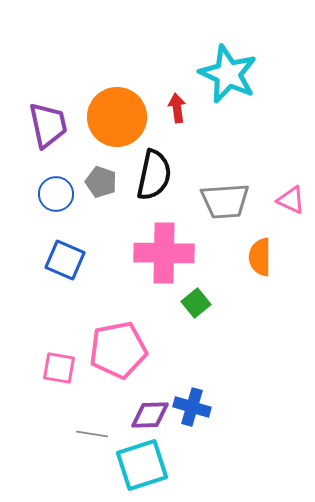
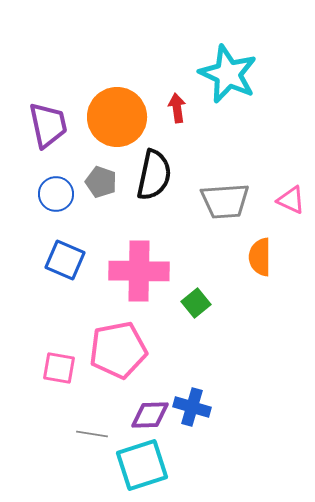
pink cross: moved 25 px left, 18 px down
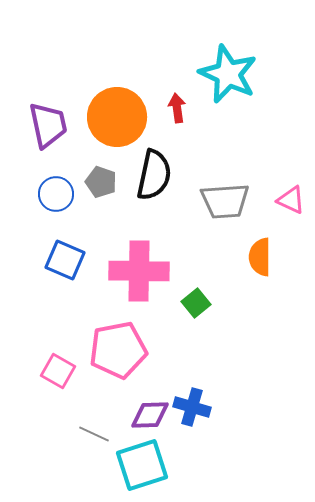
pink square: moved 1 px left, 3 px down; rotated 20 degrees clockwise
gray line: moved 2 px right; rotated 16 degrees clockwise
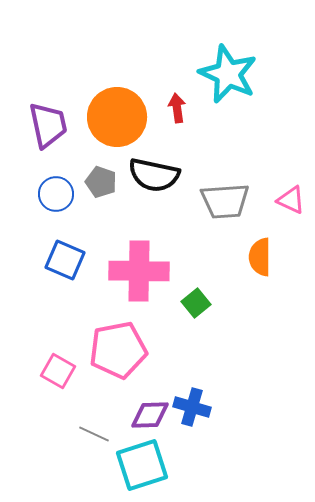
black semicircle: rotated 90 degrees clockwise
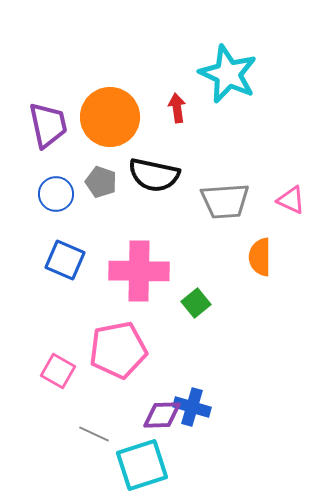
orange circle: moved 7 px left
purple diamond: moved 12 px right
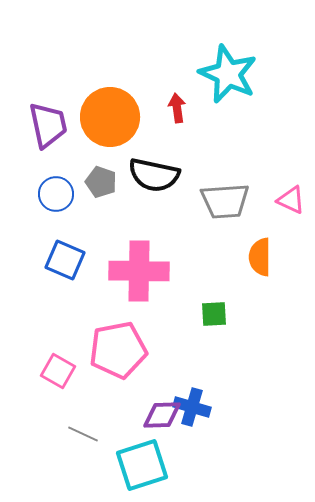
green square: moved 18 px right, 11 px down; rotated 36 degrees clockwise
gray line: moved 11 px left
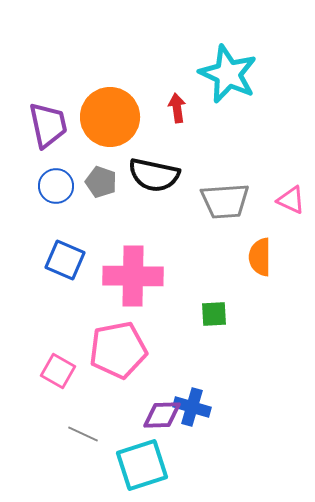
blue circle: moved 8 px up
pink cross: moved 6 px left, 5 px down
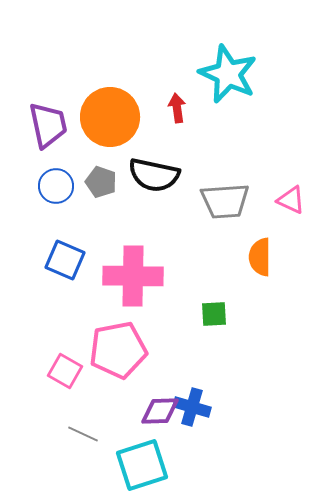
pink square: moved 7 px right
purple diamond: moved 2 px left, 4 px up
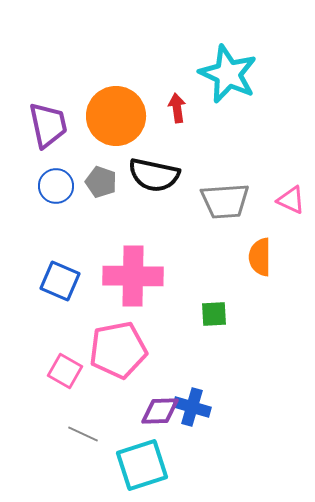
orange circle: moved 6 px right, 1 px up
blue square: moved 5 px left, 21 px down
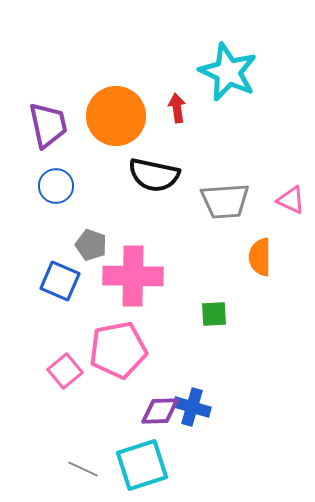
cyan star: moved 2 px up
gray pentagon: moved 10 px left, 63 px down
pink square: rotated 20 degrees clockwise
gray line: moved 35 px down
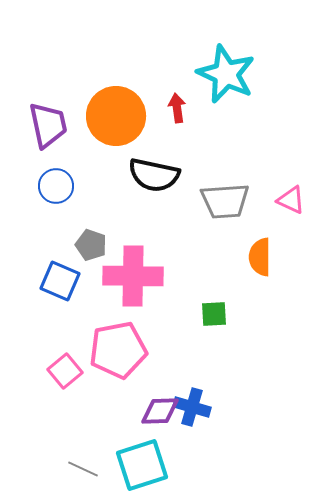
cyan star: moved 2 px left, 2 px down
